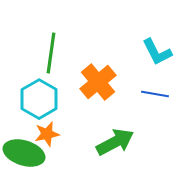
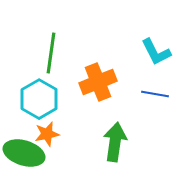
cyan L-shape: moved 1 px left
orange cross: rotated 18 degrees clockwise
green arrow: rotated 54 degrees counterclockwise
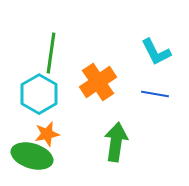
orange cross: rotated 12 degrees counterclockwise
cyan hexagon: moved 5 px up
green arrow: moved 1 px right
green ellipse: moved 8 px right, 3 px down
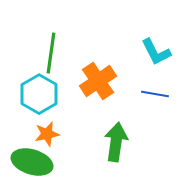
orange cross: moved 1 px up
green ellipse: moved 6 px down
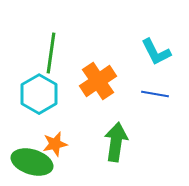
orange star: moved 8 px right, 10 px down
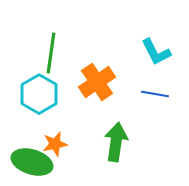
orange cross: moved 1 px left, 1 px down
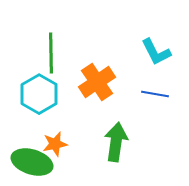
green line: rotated 9 degrees counterclockwise
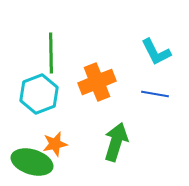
orange cross: rotated 12 degrees clockwise
cyan hexagon: rotated 9 degrees clockwise
green arrow: rotated 9 degrees clockwise
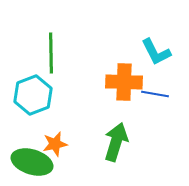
orange cross: moved 27 px right; rotated 24 degrees clockwise
cyan hexagon: moved 6 px left, 1 px down
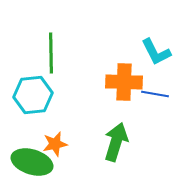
cyan hexagon: rotated 15 degrees clockwise
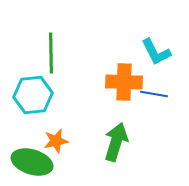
blue line: moved 1 px left
orange star: moved 1 px right, 3 px up
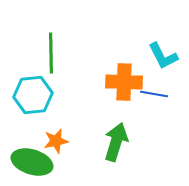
cyan L-shape: moved 7 px right, 4 px down
